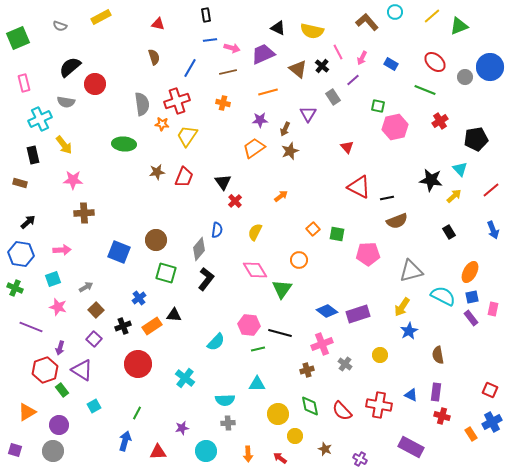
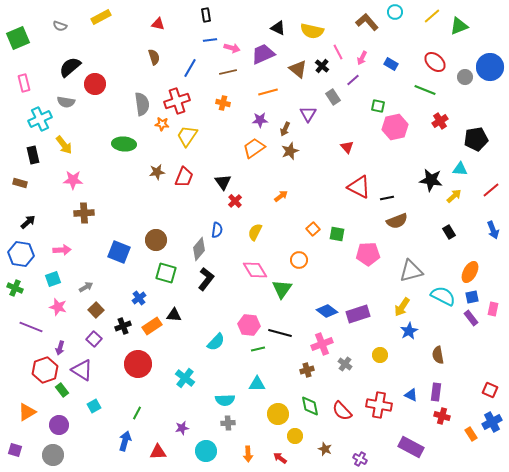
cyan triangle at (460, 169): rotated 42 degrees counterclockwise
gray circle at (53, 451): moved 4 px down
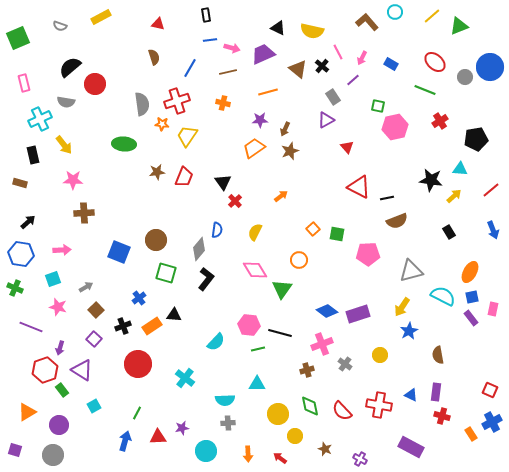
purple triangle at (308, 114): moved 18 px right, 6 px down; rotated 30 degrees clockwise
red triangle at (158, 452): moved 15 px up
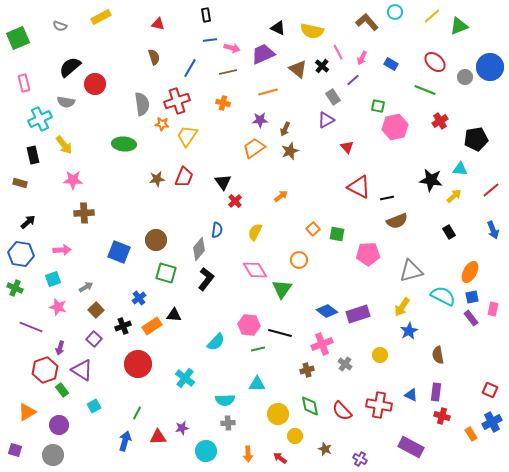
brown star at (157, 172): moved 7 px down
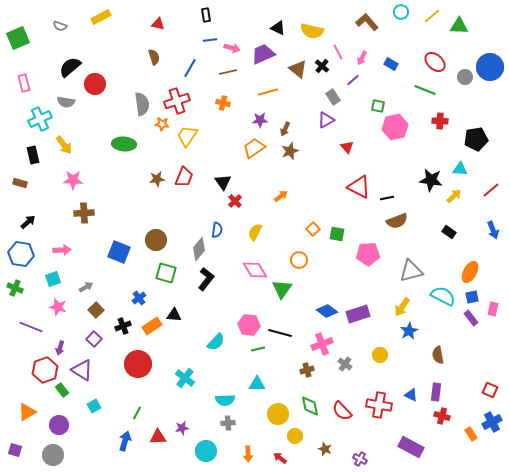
cyan circle at (395, 12): moved 6 px right
green triangle at (459, 26): rotated 24 degrees clockwise
red cross at (440, 121): rotated 35 degrees clockwise
black rectangle at (449, 232): rotated 24 degrees counterclockwise
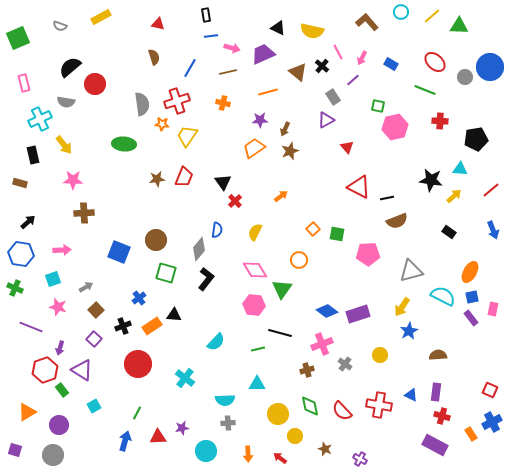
blue line at (210, 40): moved 1 px right, 4 px up
brown triangle at (298, 69): moved 3 px down
pink hexagon at (249, 325): moved 5 px right, 20 px up
brown semicircle at (438, 355): rotated 96 degrees clockwise
purple rectangle at (411, 447): moved 24 px right, 2 px up
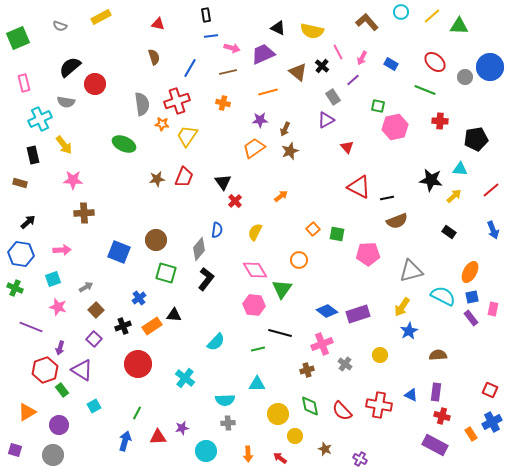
green ellipse at (124, 144): rotated 20 degrees clockwise
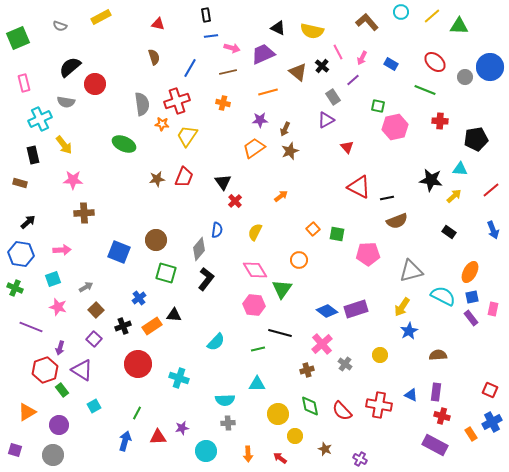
purple rectangle at (358, 314): moved 2 px left, 5 px up
pink cross at (322, 344): rotated 20 degrees counterclockwise
cyan cross at (185, 378): moved 6 px left; rotated 18 degrees counterclockwise
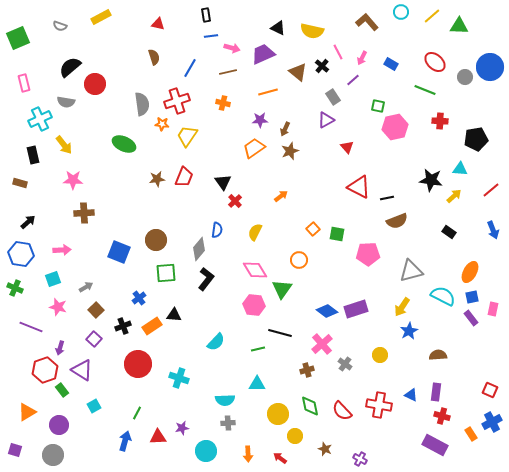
green square at (166, 273): rotated 20 degrees counterclockwise
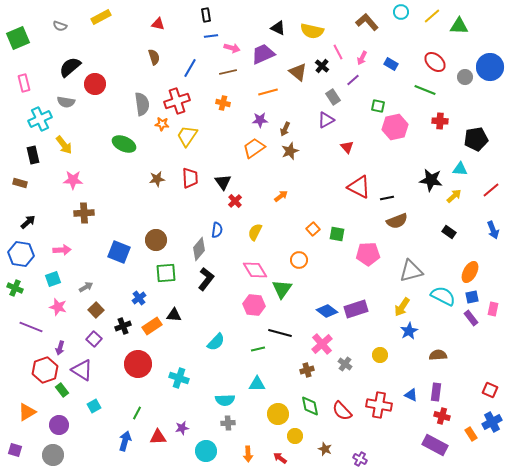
red trapezoid at (184, 177): moved 6 px right, 1 px down; rotated 25 degrees counterclockwise
